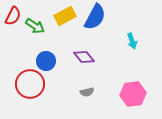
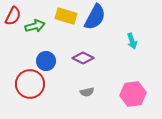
yellow rectangle: moved 1 px right; rotated 45 degrees clockwise
green arrow: rotated 48 degrees counterclockwise
purple diamond: moved 1 px left, 1 px down; rotated 25 degrees counterclockwise
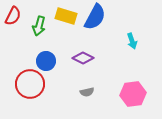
green arrow: moved 4 px right; rotated 120 degrees clockwise
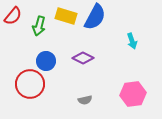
red semicircle: rotated 12 degrees clockwise
gray semicircle: moved 2 px left, 8 px down
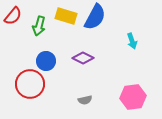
pink hexagon: moved 3 px down
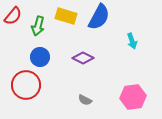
blue semicircle: moved 4 px right
green arrow: moved 1 px left
blue circle: moved 6 px left, 4 px up
red circle: moved 4 px left, 1 px down
gray semicircle: rotated 40 degrees clockwise
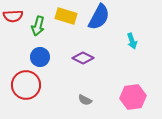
red semicircle: rotated 48 degrees clockwise
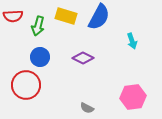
gray semicircle: moved 2 px right, 8 px down
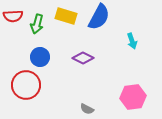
green arrow: moved 1 px left, 2 px up
gray semicircle: moved 1 px down
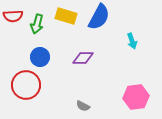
purple diamond: rotated 25 degrees counterclockwise
pink hexagon: moved 3 px right
gray semicircle: moved 4 px left, 3 px up
